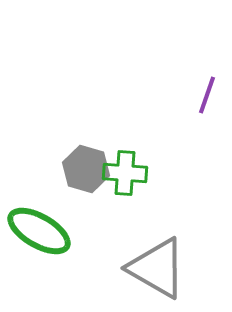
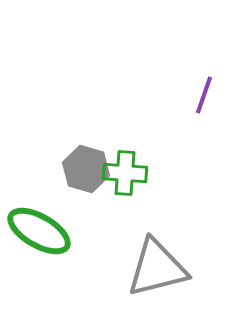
purple line: moved 3 px left
gray triangle: rotated 44 degrees counterclockwise
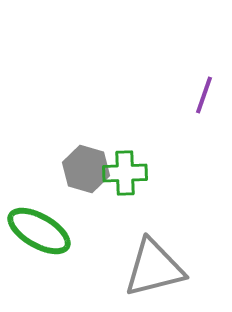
green cross: rotated 6 degrees counterclockwise
gray triangle: moved 3 px left
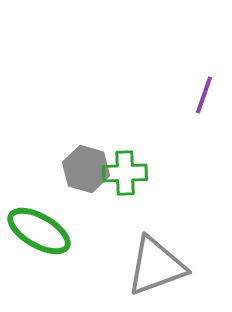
gray triangle: moved 2 px right, 2 px up; rotated 6 degrees counterclockwise
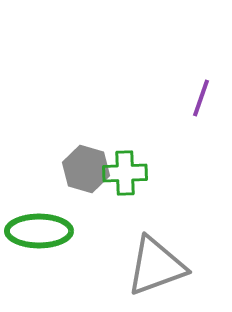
purple line: moved 3 px left, 3 px down
green ellipse: rotated 30 degrees counterclockwise
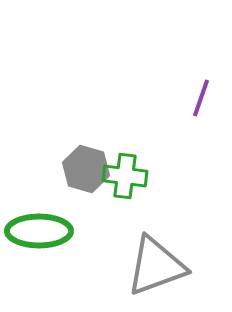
green cross: moved 3 px down; rotated 9 degrees clockwise
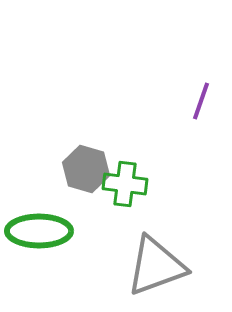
purple line: moved 3 px down
green cross: moved 8 px down
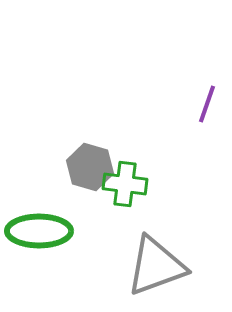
purple line: moved 6 px right, 3 px down
gray hexagon: moved 4 px right, 2 px up
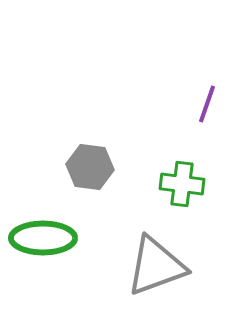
gray hexagon: rotated 9 degrees counterclockwise
green cross: moved 57 px right
green ellipse: moved 4 px right, 7 px down
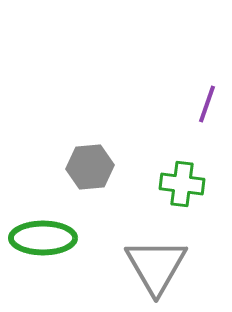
gray hexagon: rotated 12 degrees counterclockwise
gray triangle: rotated 40 degrees counterclockwise
